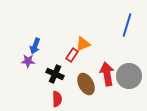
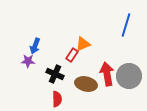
blue line: moved 1 px left
brown ellipse: rotated 50 degrees counterclockwise
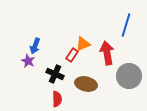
purple star: rotated 24 degrees clockwise
red arrow: moved 21 px up
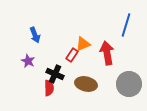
blue arrow: moved 11 px up; rotated 42 degrees counterclockwise
gray circle: moved 8 px down
red semicircle: moved 8 px left, 11 px up
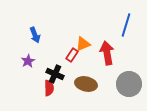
purple star: rotated 16 degrees clockwise
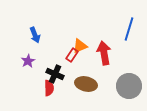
blue line: moved 3 px right, 4 px down
orange triangle: moved 3 px left, 2 px down
red arrow: moved 3 px left
gray circle: moved 2 px down
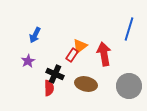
blue arrow: rotated 49 degrees clockwise
orange triangle: rotated 14 degrees counterclockwise
red arrow: moved 1 px down
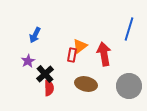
red rectangle: rotated 24 degrees counterclockwise
black cross: moved 10 px left; rotated 24 degrees clockwise
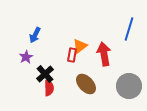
purple star: moved 2 px left, 4 px up
brown ellipse: rotated 35 degrees clockwise
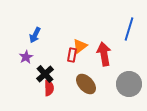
gray circle: moved 2 px up
